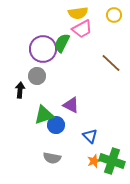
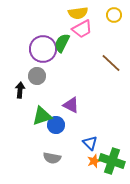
green triangle: moved 2 px left, 1 px down
blue triangle: moved 7 px down
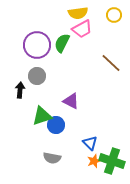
purple circle: moved 6 px left, 4 px up
purple triangle: moved 4 px up
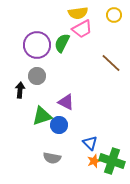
purple triangle: moved 5 px left, 1 px down
blue circle: moved 3 px right
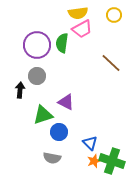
green semicircle: rotated 18 degrees counterclockwise
green triangle: moved 1 px right, 1 px up
blue circle: moved 7 px down
